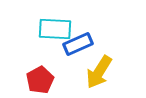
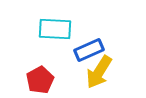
blue rectangle: moved 11 px right, 6 px down
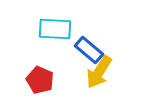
blue rectangle: rotated 64 degrees clockwise
red pentagon: rotated 20 degrees counterclockwise
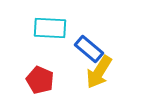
cyan rectangle: moved 5 px left, 1 px up
blue rectangle: moved 1 px up
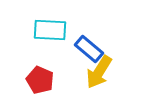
cyan rectangle: moved 2 px down
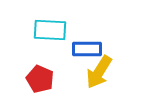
blue rectangle: moved 2 px left; rotated 40 degrees counterclockwise
red pentagon: moved 1 px up
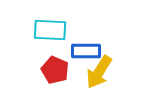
blue rectangle: moved 1 px left, 2 px down
red pentagon: moved 15 px right, 9 px up
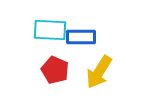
blue rectangle: moved 5 px left, 14 px up
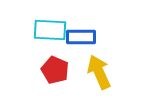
yellow arrow: rotated 124 degrees clockwise
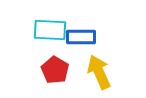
red pentagon: rotated 8 degrees clockwise
